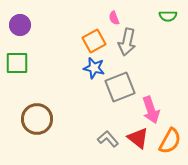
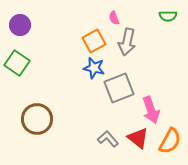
green square: rotated 35 degrees clockwise
gray square: moved 1 px left, 1 px down
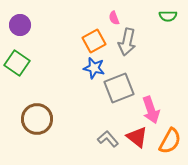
red triangle: moved 1 px left, 1 px up
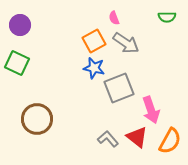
green semicircle: moved 1 px left, 1 px down
gray arrow: moved 1 px left, 1 px down; rotated 68 degrees counterclockwise
green square: rotated 10 degrees counterclockwise
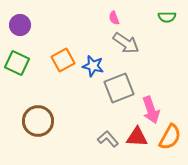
orange square: moved 31 px left, 19 px down
blue star: moved 1 px left, 2 px up
brown circle: moved 1 px right, 2 px down
red triangle: rotated 35 degrees counterclockwise
orange semicircle: moved 4 px up
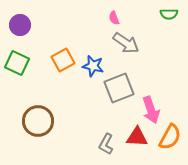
green semicircle: moved 2 px right, 3 px up
gray L-shape: moved 2 px left, 5 px down; rotated 110 degrees counterclockwise
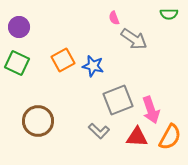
purple circle: moved 1 px left, 2 px down
gray arrow: moved 8 px right, 4 px up
gray square: moved 1 px left, 12 px down
gray L-shape: moved 7 px left, 13 px up; rotated 75 degrees counterclockwise
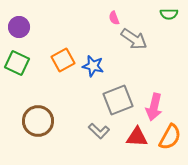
pink arrow: moved 3 px right, 3 px up; rotated 32 degrees clockwise
